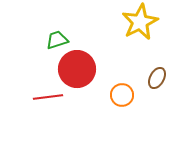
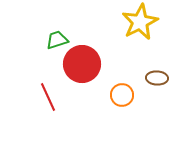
red circle: moved 5 px right, 5 px up
brown ellipse: rotated 65 degrees clockwise
red line: rotated 72 degrees clockwise
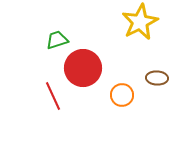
red circle: moved 1 px right, 4 px down
red line: moved 5 px right, 1 px up
